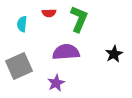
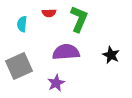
black star: moved 3 px left, 1 px down; rotated 18 degrees counterclockwise
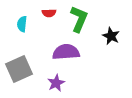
black star: moved 19 px up
gray square: moved 3 px down
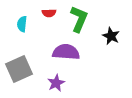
purple semicircle: rotated 8 degrees clockwise
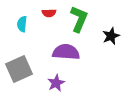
black star: rotated 24 degrees clockwise
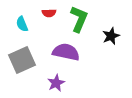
cyan semicircle: rotated 28 degrees counterclockwise
purple semicircle: rotated 8 degrees clockwise
gray square: moved 3 px right, 9 px up
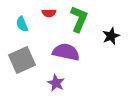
purple star: rotated 18 degrees counterclockwise
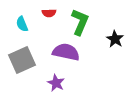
green L-shape: moved 1 px right, 3 px down
black star: moved 4 px right, 3 px down; rotated 18 degrees counterclockwise
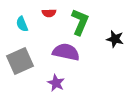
black star: rotated 18 degrees counterclockwise
gray square: moved 2 px left, 1 px down
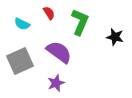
red semicircle: rotated 120 degrees counterclockwise
cyan semicircle: rotated 42 degrees counterclockwise
black star: moved 2 px up
purple semicircle: moved 7 px left; rotated 24 degrees clockwise
purple star: rotated 24 degrees clockwise
